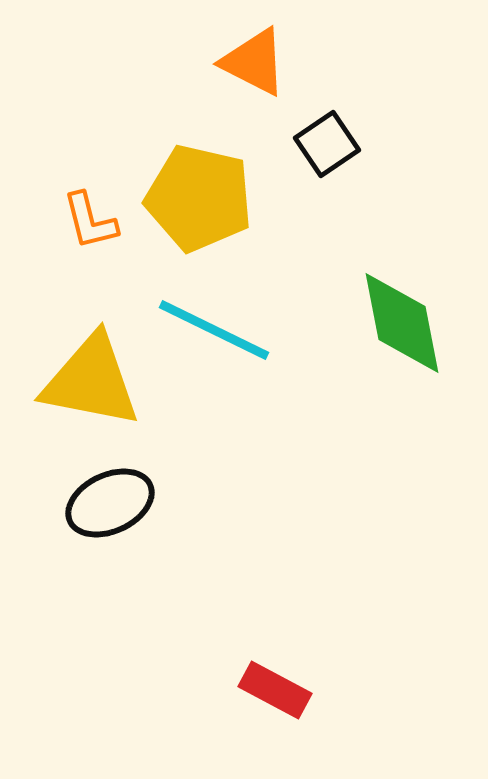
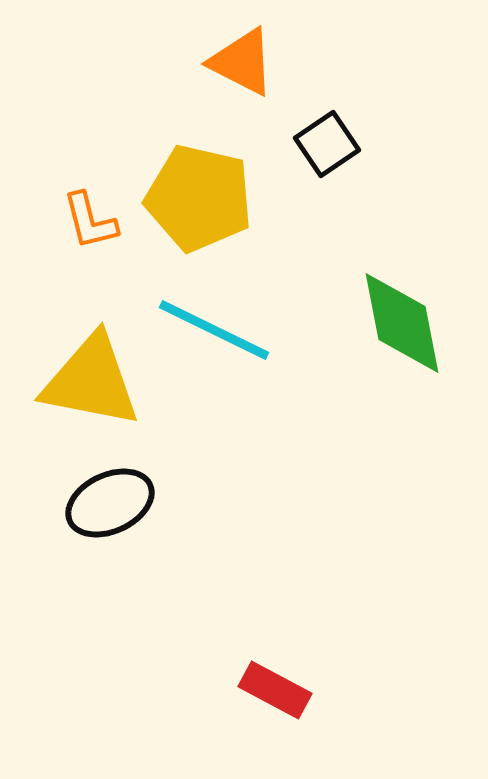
orange triangle: moved 12 px left
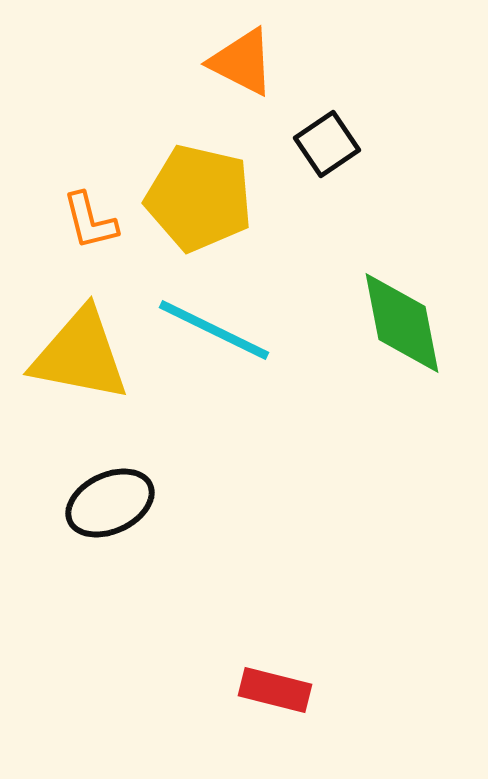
yellow triangle: moved 11 px left, 26 px up
red rectangle: rotated 14 degrees counterclockwise
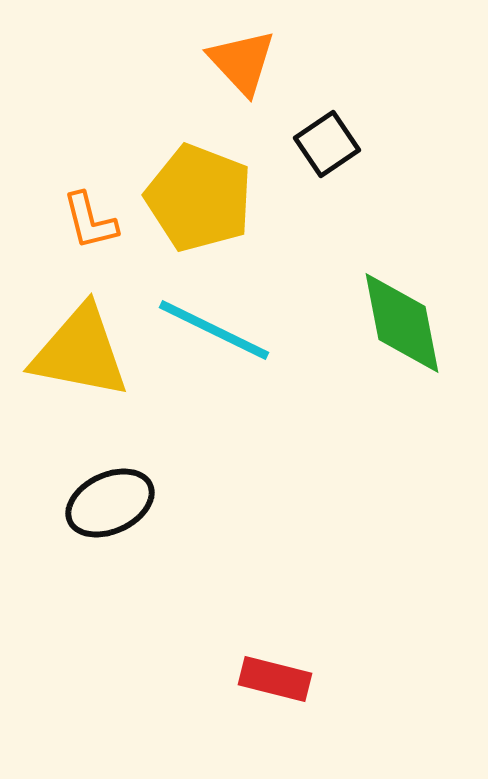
orange triangle: rotated 20 degrees clockwise
yellow pentagon: rotated 8 degrees clockwise
yellow triangle: moved 3 px up
red rectangle: moved 11 px up
